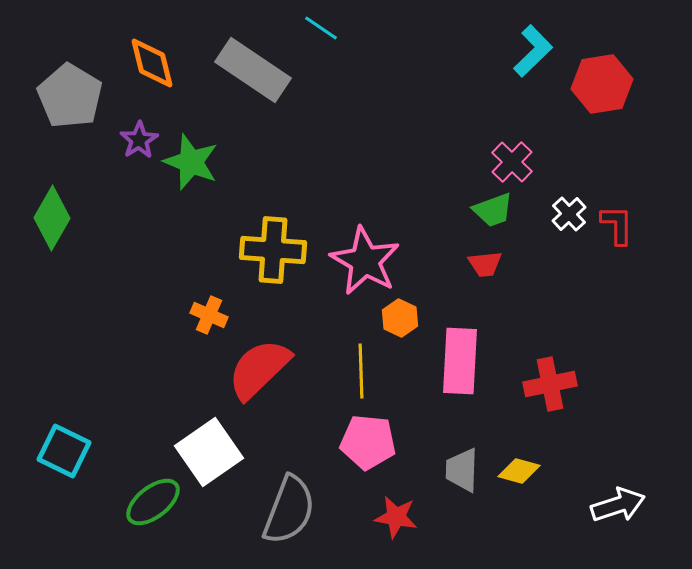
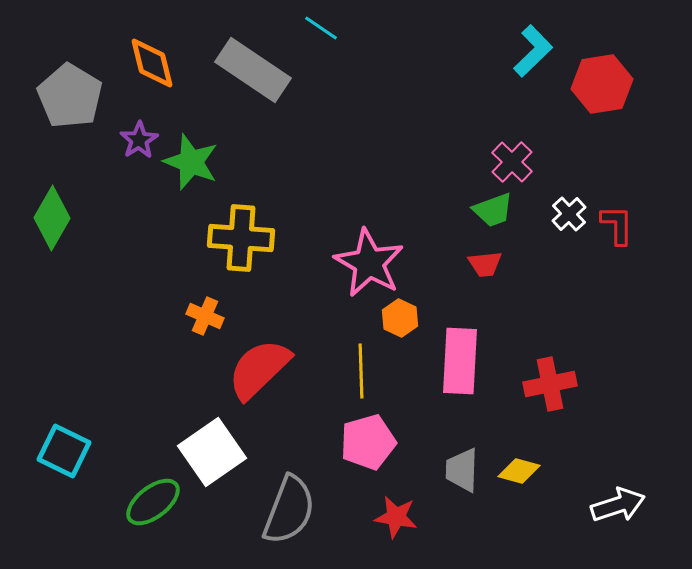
yellow cross: moved 32 px left, 12 px up
pink star: moved 4 px right, 2 px down
orange cross: moved 4 px left, 1 px down
pink pentagon: rotated 22 degrees counterclockwise
white square: moved 3 px right
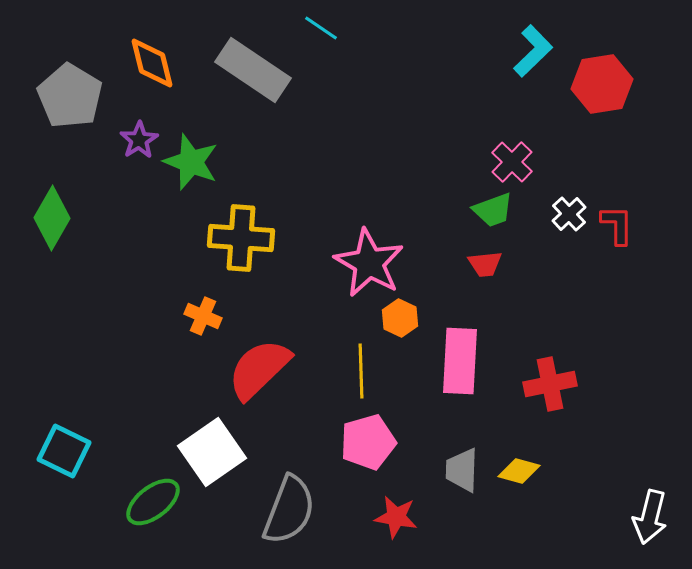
orange cross: moved 2 px left
white arrow: moved 32 px right, 12 px down; rotated 122 degrees clockwise
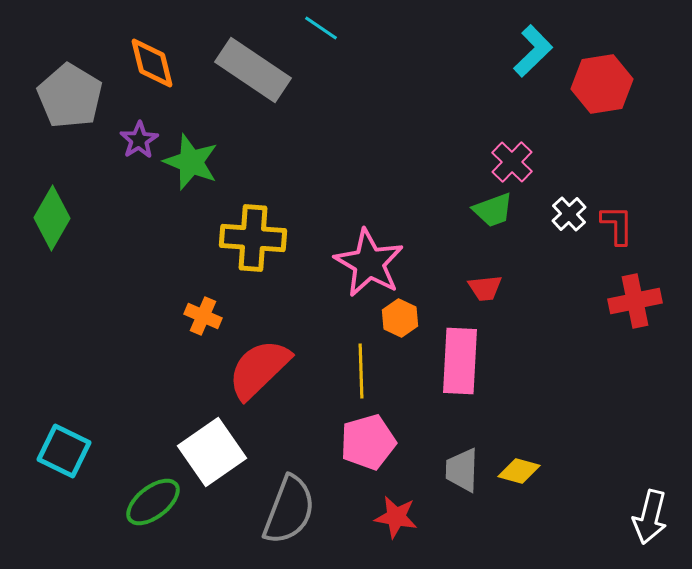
yellow cross: moved 12 px right
red trapezoid: moved 24 px down
red cross: moved 85 px right, 83 px up
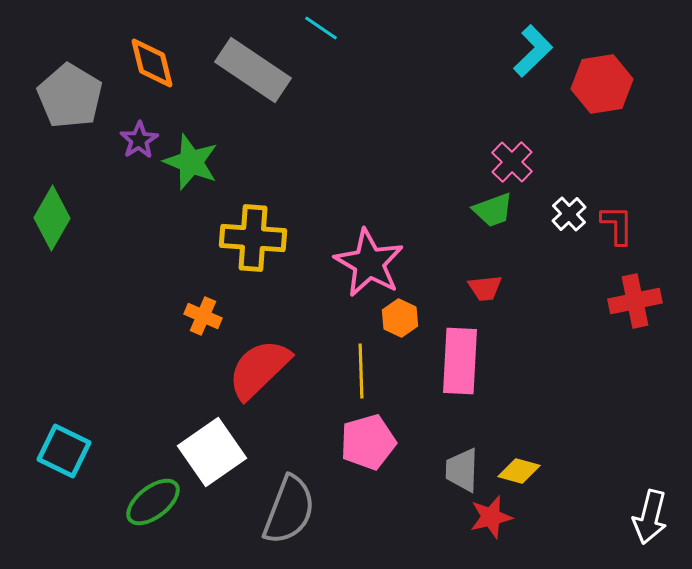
red star: moved 95 px right; rotated 24 degrees counterclockwise
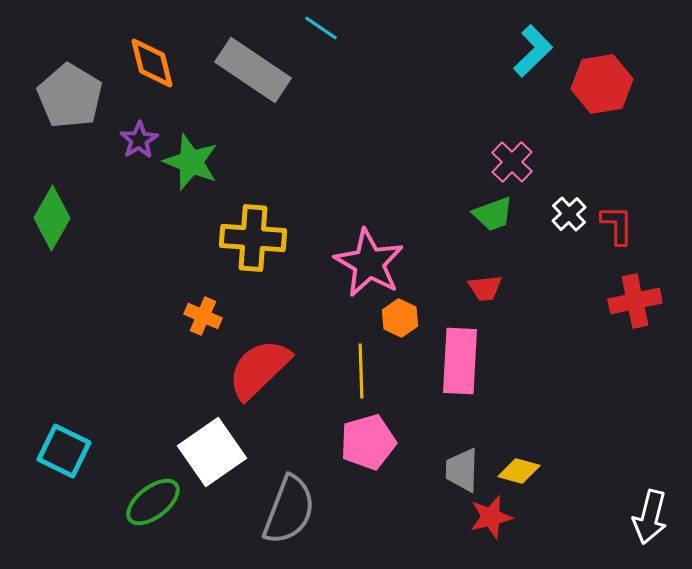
green trapezoid: moved 4 px down
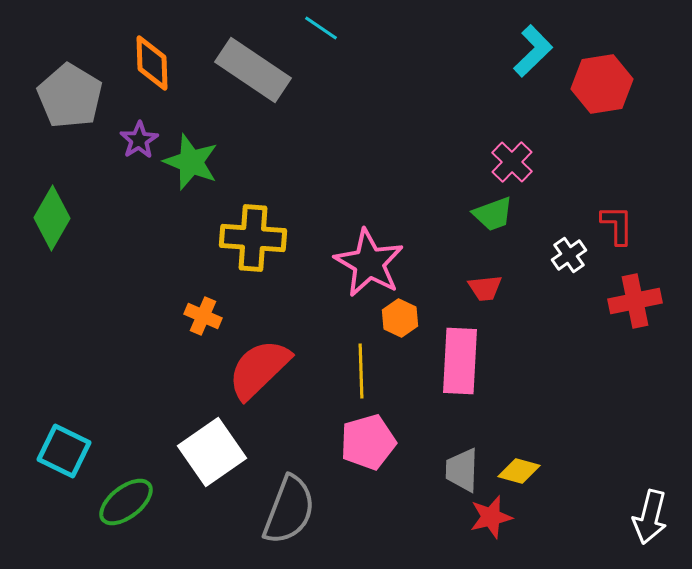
orange diamond: rotated 12 degrees clockwise
white cross: moved 41 px down; rotated 8 degrees clockwise
green ellipse: moved 27 px left
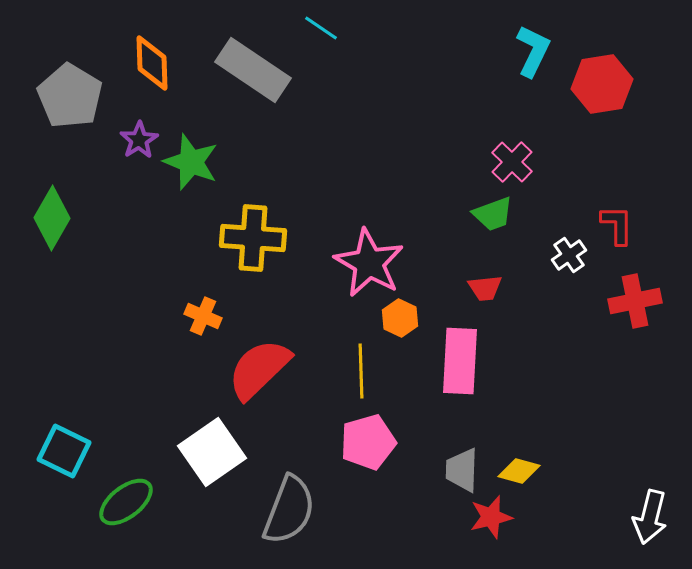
cyan L-shape: rotated 20 degrees counterclockwise
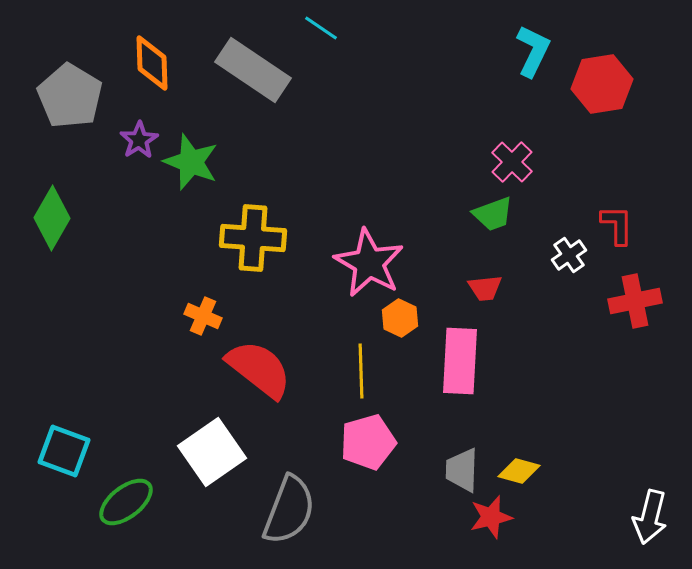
red semicircle: rotated 82 degrees clockwise
cyan square: rotated 6 degrees counterclockwise
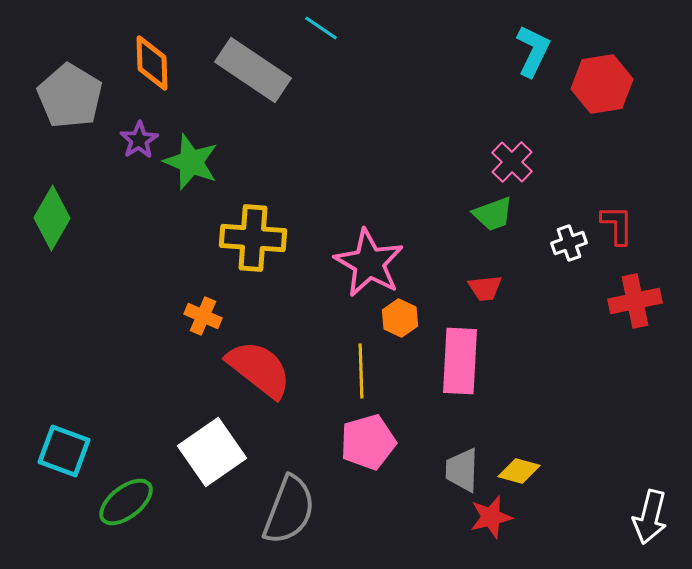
white cross: moved 12 px up; rotated 16 degrees clockwise
